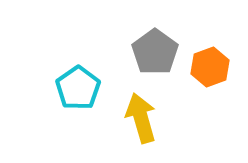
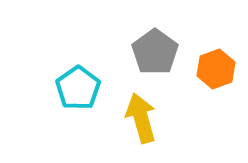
orange hexagon: moved 6 px right, 2 px down
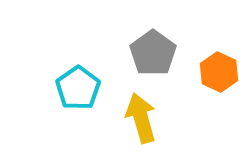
gray pentagon: moved 2 px left, 1 px down
orange hexagon: moved 3 px right, 3 px down; rotated 15 degrees counterclockwise
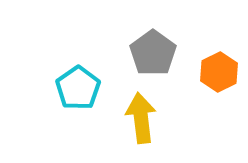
orange hexagon: rotated 9 degrees clockwise
yellow arrow: rotated 9 degrees clockwise
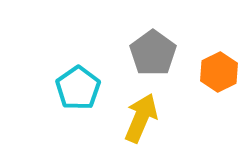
yellow arrow: rotated 30 degrees clockwise
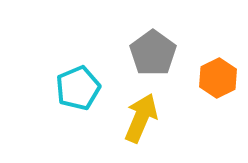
orange hexagon: moved 1 px left, 6 px down
cyan pentagon: rotated 12 degrees clockwise
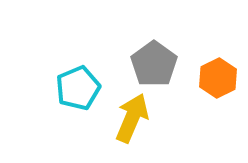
gray pentagon: moved 1 px right, 11 px down
yellow arrow: moved 9 px left
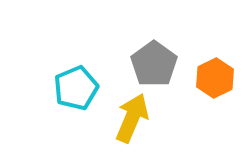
orange hexagon: moved 3 px left
cyan pentagon: moved 2 px left
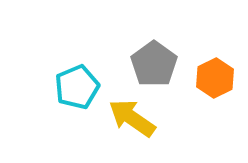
cyan pentagon: moved 1 px right, 1 px up
yellow arrow: rotated 78 degrees counterclockwise
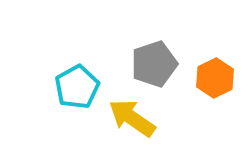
gray pentagon: rotated 18 degrees clockwise
cyan pentagon: rotated 6 degrees counterclockwise
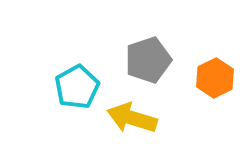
gray pentagon: moved 6 px left, 4 px up
yellow arrow: rotated 18 degrees counterclockwise
